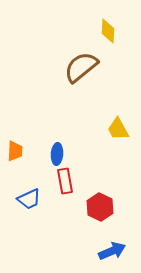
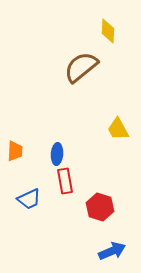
red hexagon: rotated 8 degrees counterclockwise
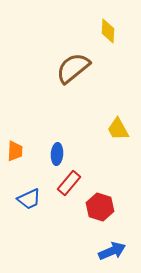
brown semicircle: moved 8 px left, 1 px down
red rectangle: moved 4 px right, 2 px down; rotated 50 degrees clockwise
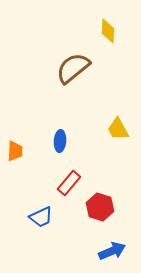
blue ellipse: moved 3 px right, 13 px up
blue trapezoid: moved 12 px right, 18 px down
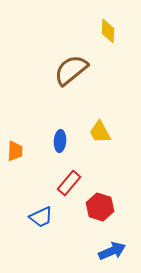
brown semicircle: moved 2 px left, 2 px down
yellow trapezoid: moved 18 px left, 3 px down
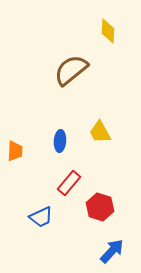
blue arrow: rotated 24 degrees counterclockwise
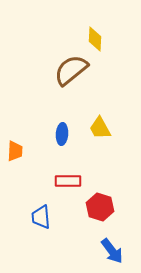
yellow diamond: moved 13 px left, 8 px down
yellow trapezoid: moved 4 px up
blue ellipse: moved 2 px right, 7 px up
red rectangle: moved 1 px left, 2 px up; rotated 50 degrees clockwise
blue trapezoid: rotated 110 degrees clockwise
blue arrow: rotated 100 degrees clockwise
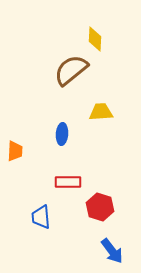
yellow trapezoid: moved 1 px right, 16 px up; rotated 115 degrees clockwise
red rectangle: moved 1 px down
